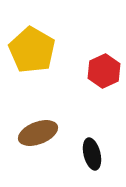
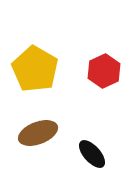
yellow pentagon: moved 3 px right, 19 px down
black ellipse: rotated 28 degrees counterclockwise
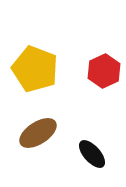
yellow pentagon: rotated 9 degrees counterclockwise
brown ellipse: rotated 12 degrees counterclockwise
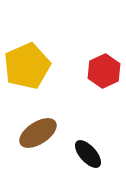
yellow pentagon: moved 8 px left, 3 px up; rotated 27 degrees clockwise
black ellipse: moved 4 px left
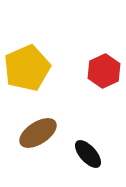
yellow pentagon: moved 2 px down
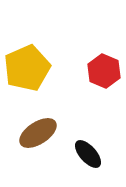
red hexagon: rotated 12 degrees counterclockwise
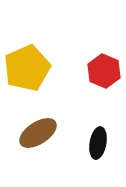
black ellipse: moved 10 px right, 11 px up; rotated 52 degrees clockwise
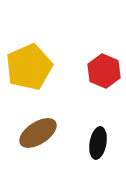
yellow pentagon: moved 2 px right, 1 px up
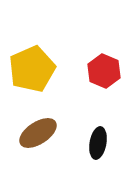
yellow pentagon: moved 3 px right, 2 px down
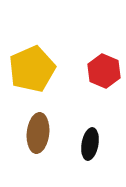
brown ellipse: rotated 51 degrees counterclockwise
black ellipse: moved 8 px left, 1 px down
